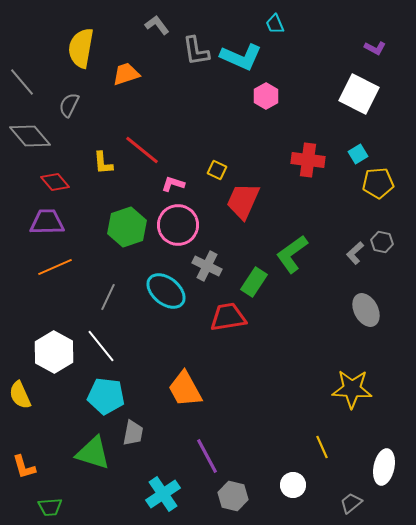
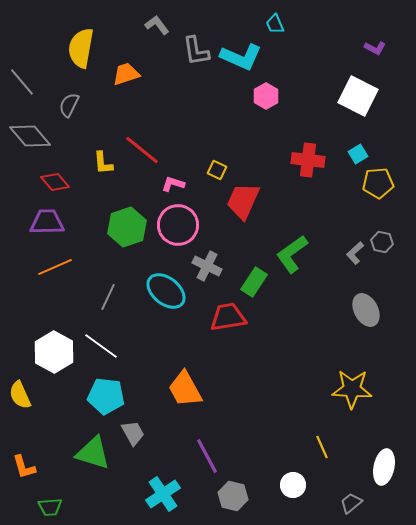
white square at (359, 94): moved 1 px left, 2 px down
white line at (101, 346): rotated 15 degrees counterclockwise
gray trapezoid at (133, 433): rotated 40 degrees counterclockwise
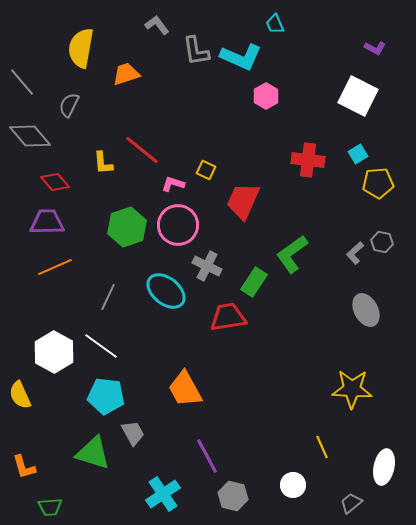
yellow square at (217, 170): moved 11 px left
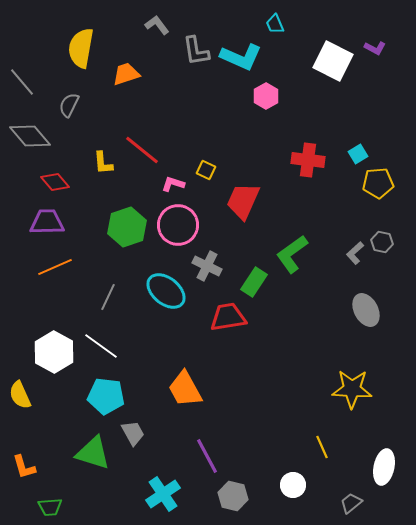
white square at (358, 96): moved 25 px left, 35 px up
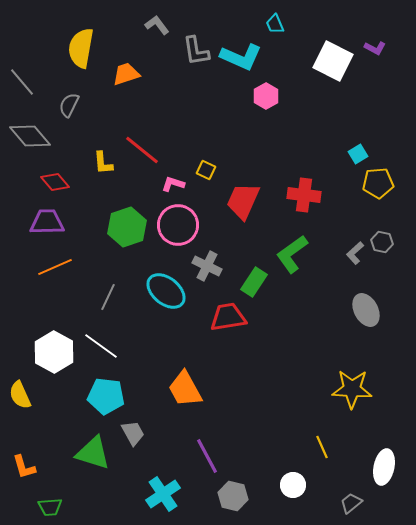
red cross at (308, 160): moved 4 px left, 35 px down
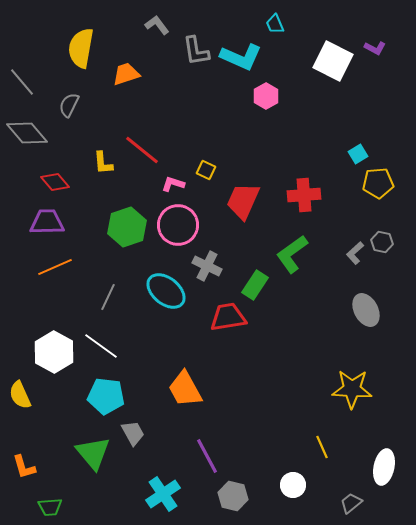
gray diamond at (30, 136): moved 3 px left, 3 px up
red cross at (304, 195): rotated 12 degrees counterclockwise
green rectangle at (254, 282): moved 1 px right, 3 px down
green triangle at (93, 453): rotated 33 degrees clockwise
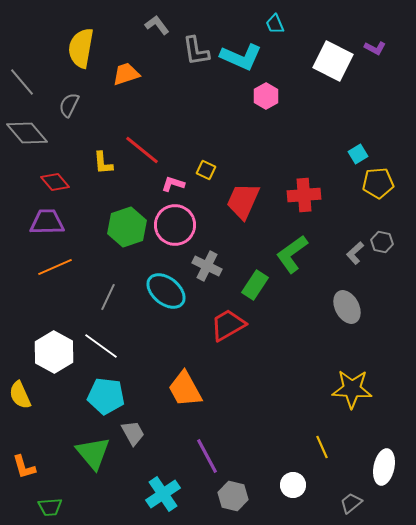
pink circle at (178, 225): moved 3 px left
gray ellipse at (366, 310): moved 19 px left, 3 px up
red trapezoid at (228, 317): moved 8 px down; rotated 21 degrees counterclockwise
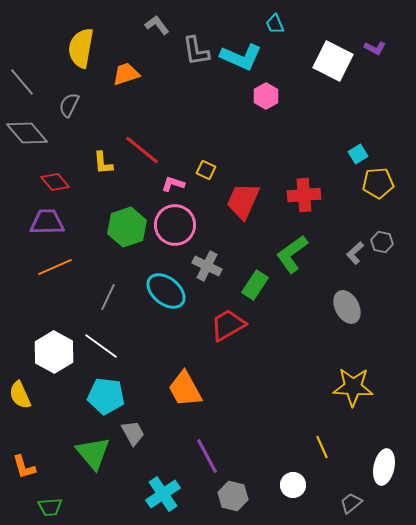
yellow star at (352, 389): moved 1 px right, 2 px up
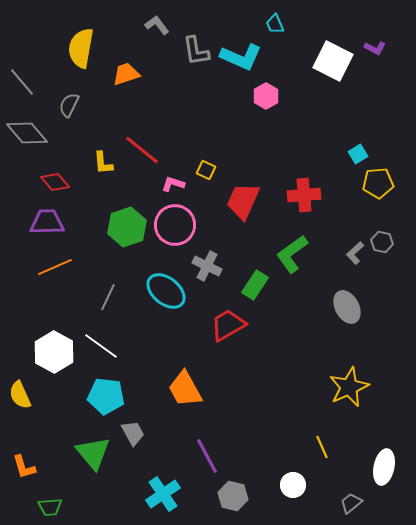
yellow star at (353, 387): moved 4 px left; rotated 27 degrees counterclockwise
